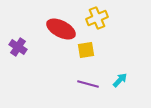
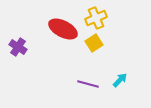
yellow cross: moved 1 px left
red ellipse: moved 2 px right
yellow square: moved 8 px right, 7 px up; rotated 24 degrees counterclockwise
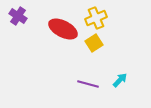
purple cross: moved 31 px up
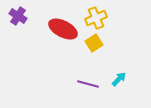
cyan arrow: moved 1 px left, 1 px up
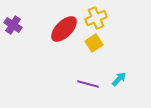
purple cross: moved 5 px left, 9 px down
red ellipse: moved 1 px right; rotated 72 degrees counterclockwise
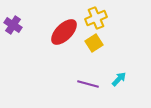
red ellipse: moved 3 px down
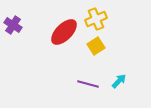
yellow cross: moved 1 px down
yellow square: moved 2 px right, 3 px down
cyan arrow: moved 2 px down
